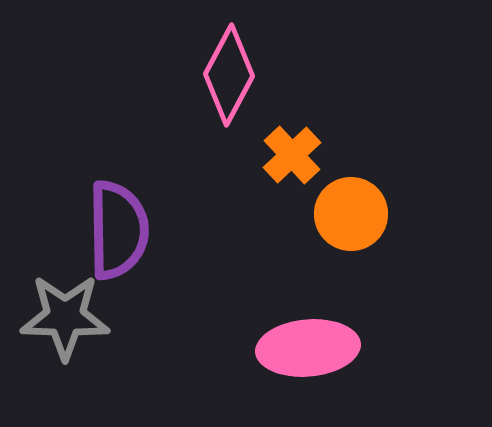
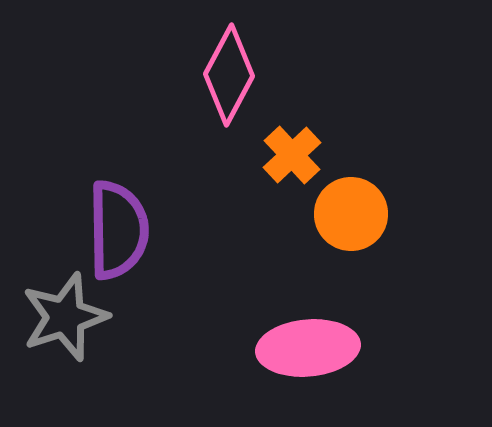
gray star: rotated 20 degrees counterclockwise
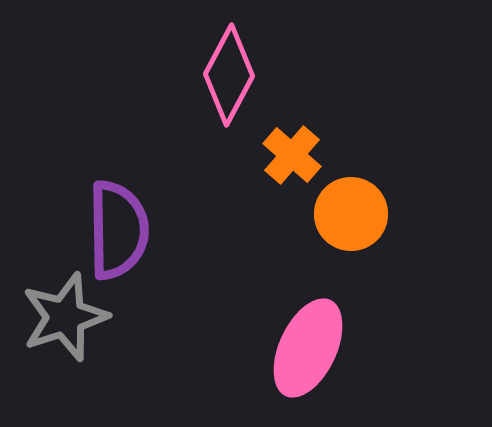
orange cross: rotated 6 degrees counterclockwise
pink ellipse: rotated 60 degrees counterclockwise
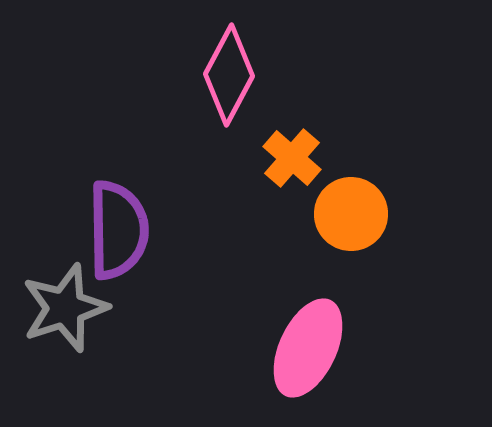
orange cross: moved 3 px down
gray star: moved 9 px up
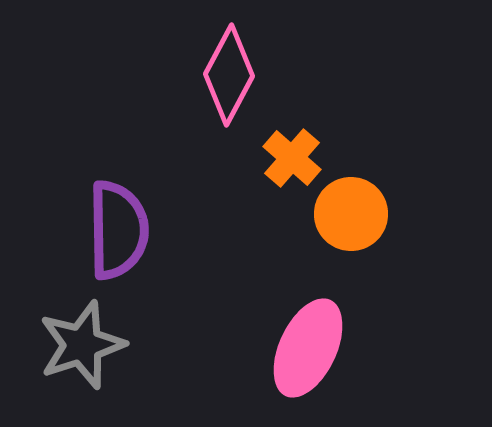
gray star: moved 17 px right, 37 px down
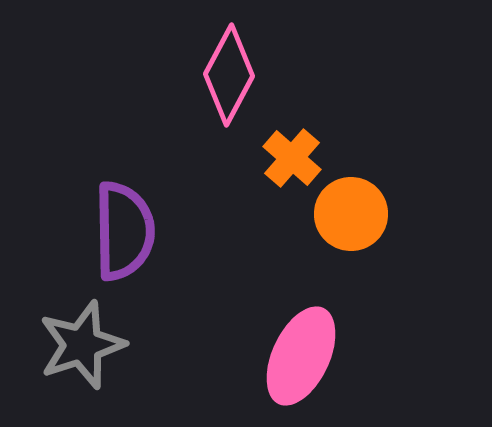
purple semicircle: moved 6 px right, 1 px down
pink ellipse: moved 7 px left, 8 px down
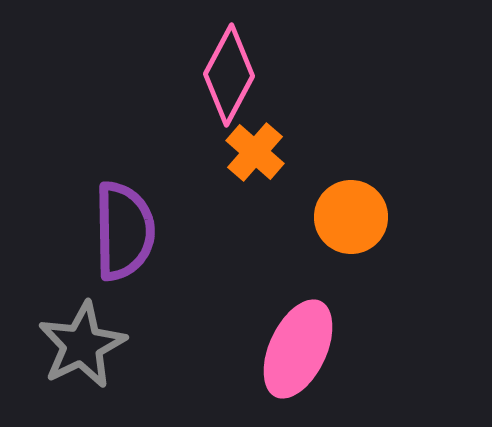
orange cross: moved 37 px left, 6 px up
orange circle: moved 3 px down
gray star: rotated 8 degrees counterclockwise
pink ellipse: moved 3 px left, 7 px up
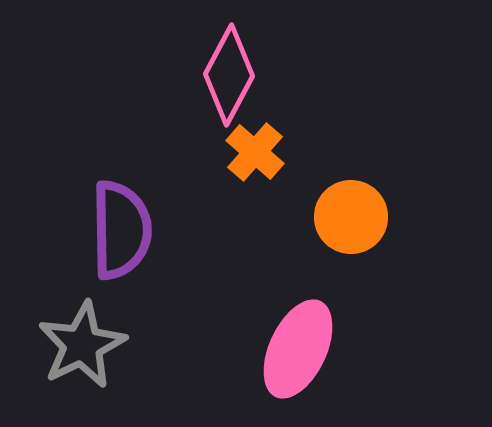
purple semicircle: moved 3 px left, 1 px up
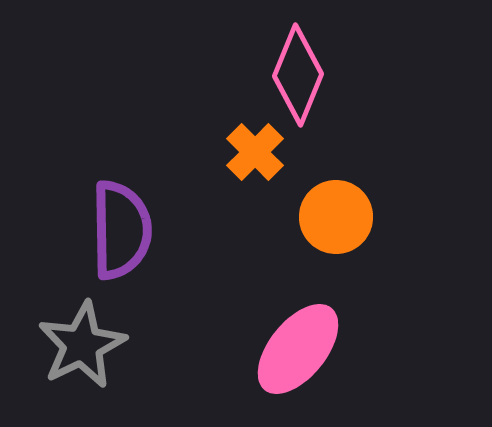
pink diamond: moved 69 px right; rotated 6 degrees counterclockwise
orange cross: rotated 4 degrees clockwise
orange circle: moved 15 px left
pink ellipse: rotated 14 degrees clockwise
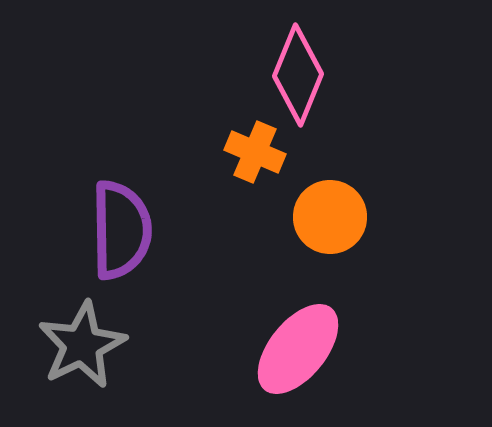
orange cross: rotated 22 degrees counterclockwise
orange circle: moved 6 px left
